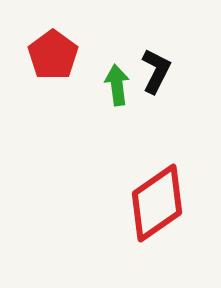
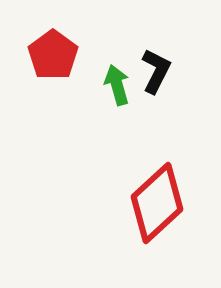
green arrow: rotated 9 degrees counterclockwise
red diamond: rotated 8 degrees counterclockwise
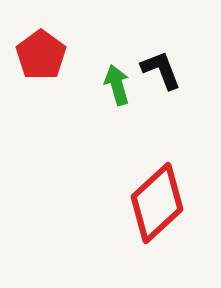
red pentagon: moved 12 px left
black L-shape: moved 5 px right, 1 px up; rotated 48 degrees counterclockwise
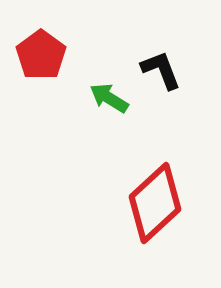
green arrow: moved 8 px left, 13 px down; rotated 42 degrees counterclockwise
red diamond: moved 2 px left
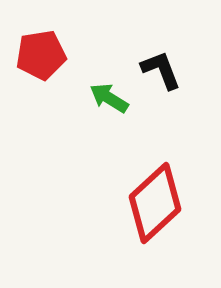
red pentagon: rotated 27 degrees clockwise
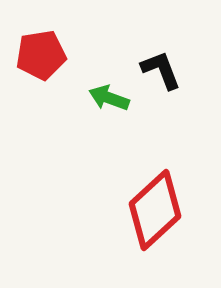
green arrow: rotated 12 degrees counterclockwise
red diamond: moved 7 px down
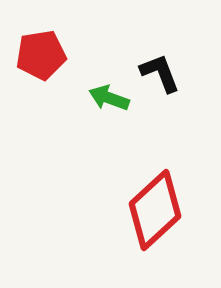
black L-shape: moved 1 px left, 3 px down
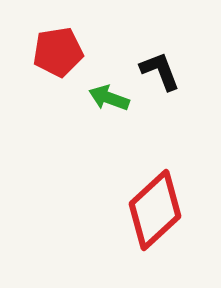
red pentagon: moved 17 px right, 3 px up
black L-shape: moved 2 px up
